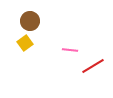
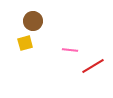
brown circle: moved 3 px right
yellow square: rotated 21 degrees clockwise
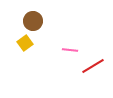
yellow square: rotated 21 degrees counterclockwise
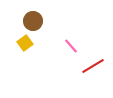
pink line: moved 1 px right, 4 px up; rotated 42 degrees clockwise
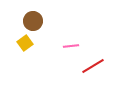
pink line: rotated 56 degrees counterclockwise
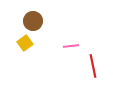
red line: rotated 70 degrees counterclockwise
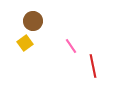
pink line: rotated 63 degrees clockwise
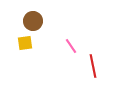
yellow square: rotated 28 degrees clockwise
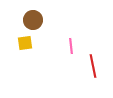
brown circle: moved 1 px up
pink line: rotated 28 degrees clockwise
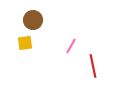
pink line: rotated 35 degrees clockwise
